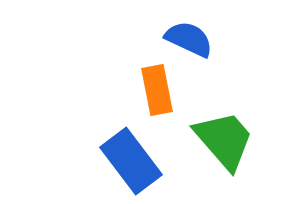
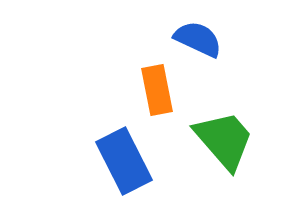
blue semicircle: moved 9 px right
blue rectangle: moved 7 px left; rotated 10 degrees clockwise
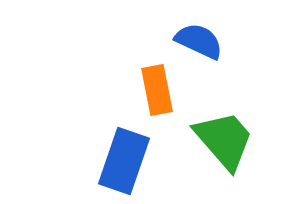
blue semicircle: moved 1 px right, 2 px down
blue rectangle: rotated 46 degrees clockwise
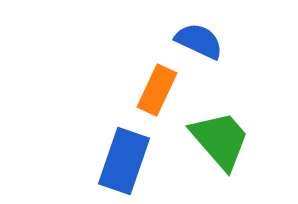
orange rectangle: rotated 36 degrees clockwise
green trapezoid: moved 4 px left
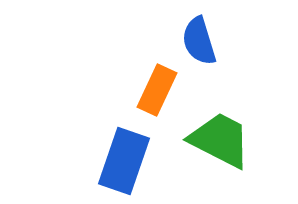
blue semicircle: rotated 132 degrees counterclockwise
green trapezoid: rotated 22 degrees counterclockwise
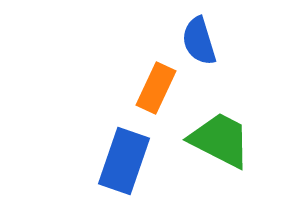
orange rectangle: moved 1 px left, 2 px up
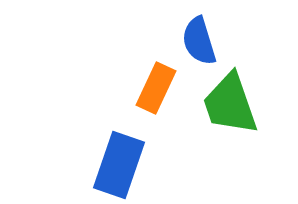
green trapezoid: moved 10 px right, 36 px up; rotated 136 degrees counterclockwise
blue rectangle: moved 5 px left, 4 px down
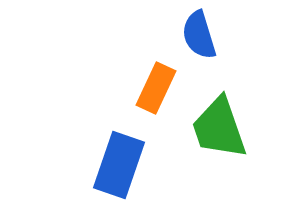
blue semicircle: moved 6 px up
green trapezoid: moved 11 px left, 24 px down
